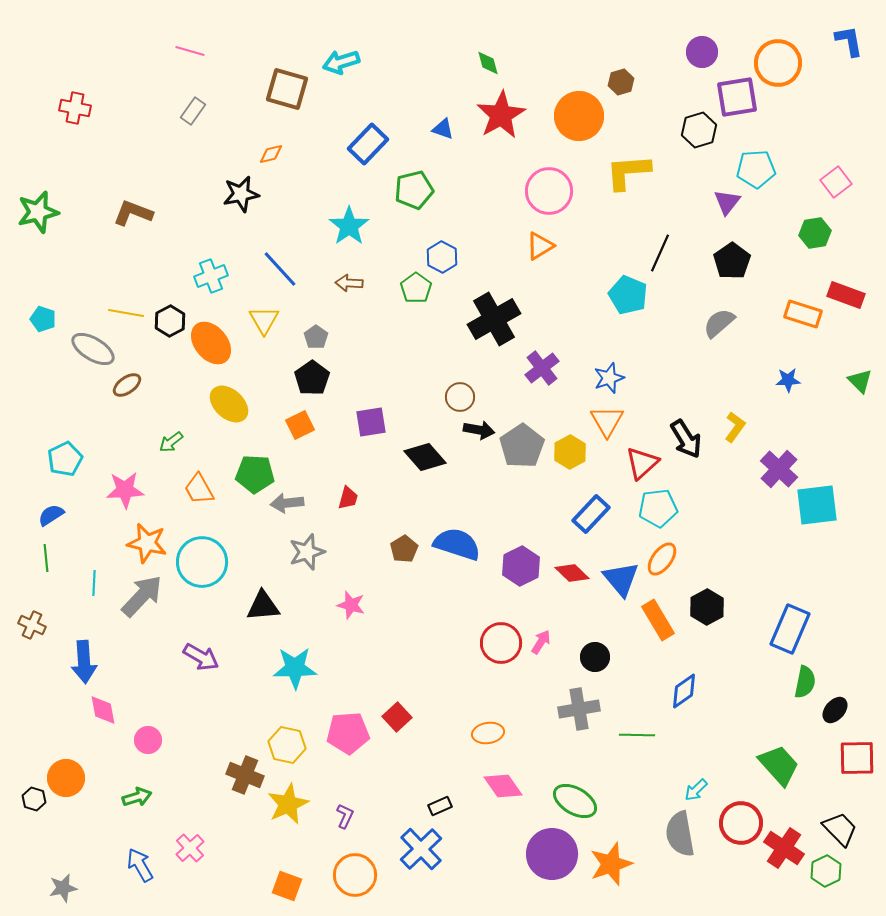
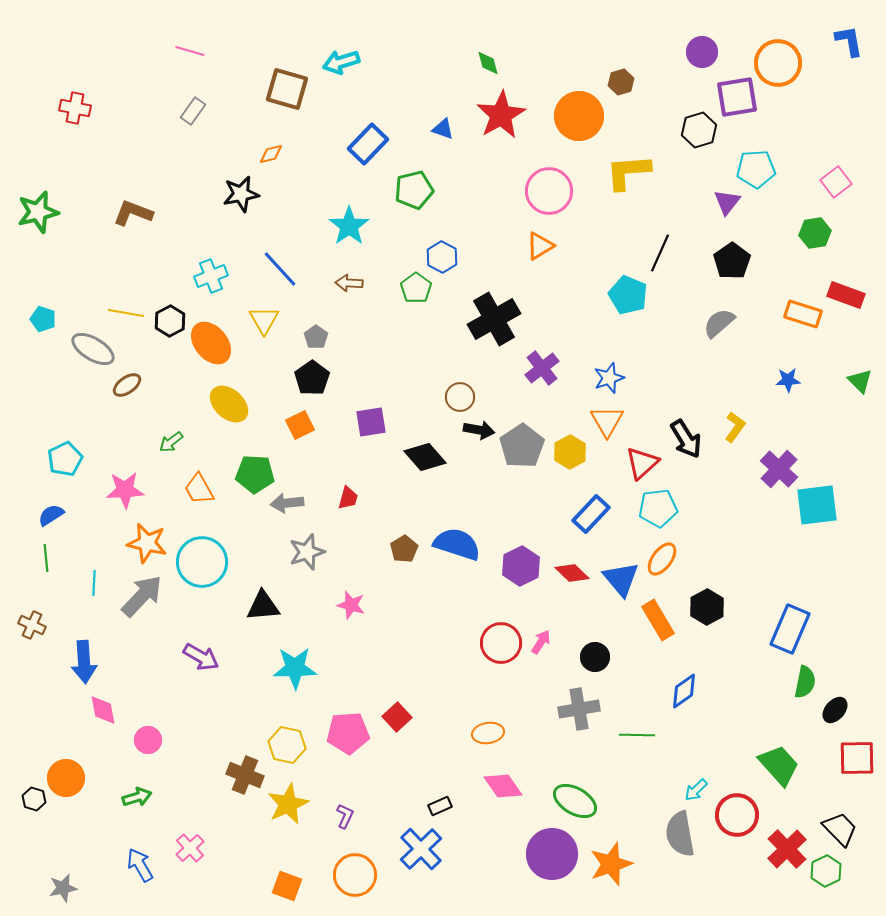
red circle at (741, 823): moved 4 px left, 8 px up
red cross at (784, 848): moved 3 px right, 1 px down; rotated 12 degrees clockwise
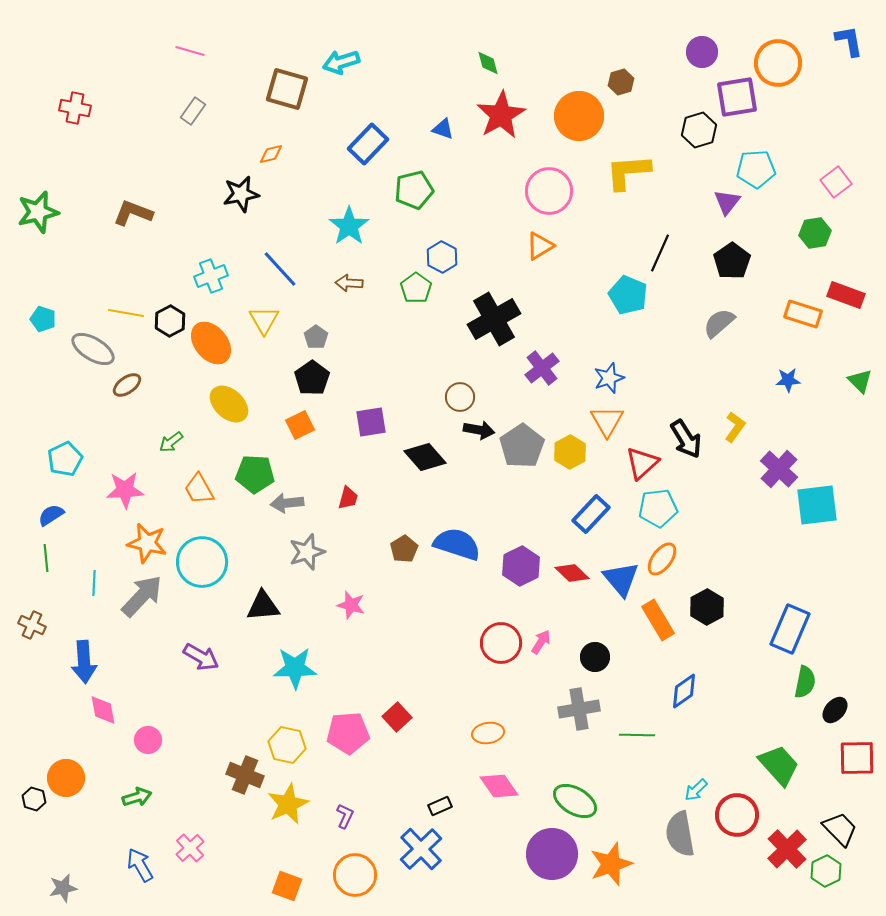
pink diamond at (503, 786): moved 4 px left
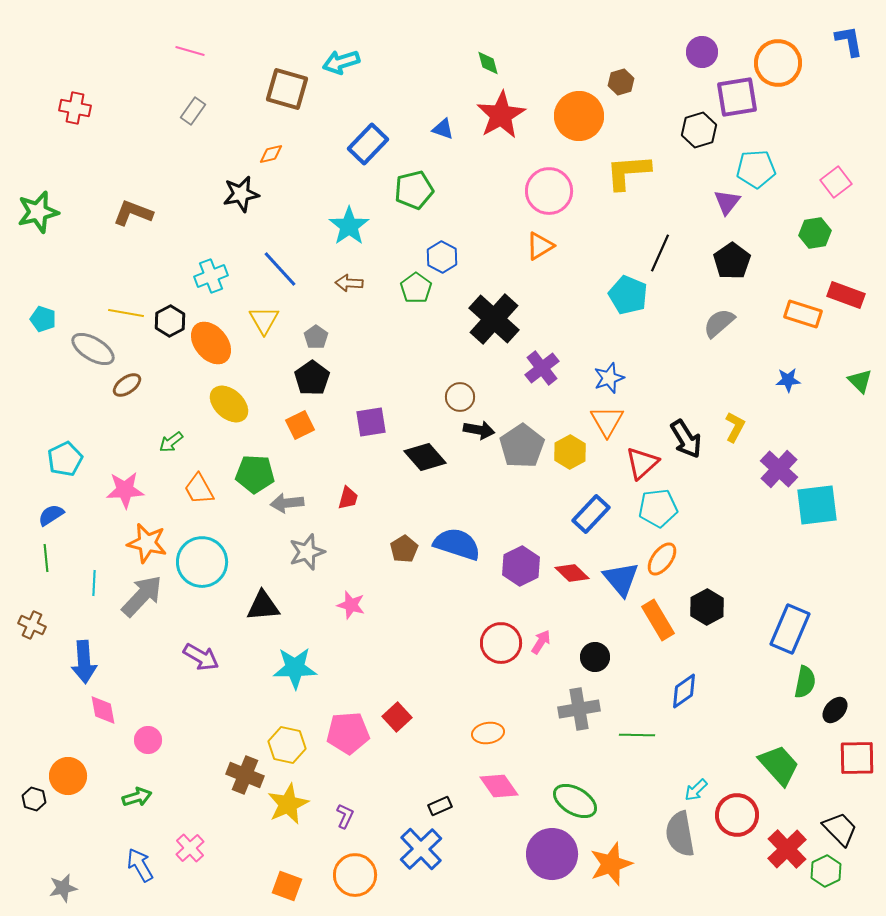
black cross at (494, 319): rotated 18 degrees counterclockwise
yellow L-shape at (735, 427): rotated 8 degrees counterclockwise
orange circle at (66, 778): moved 2 px right, 2 px up
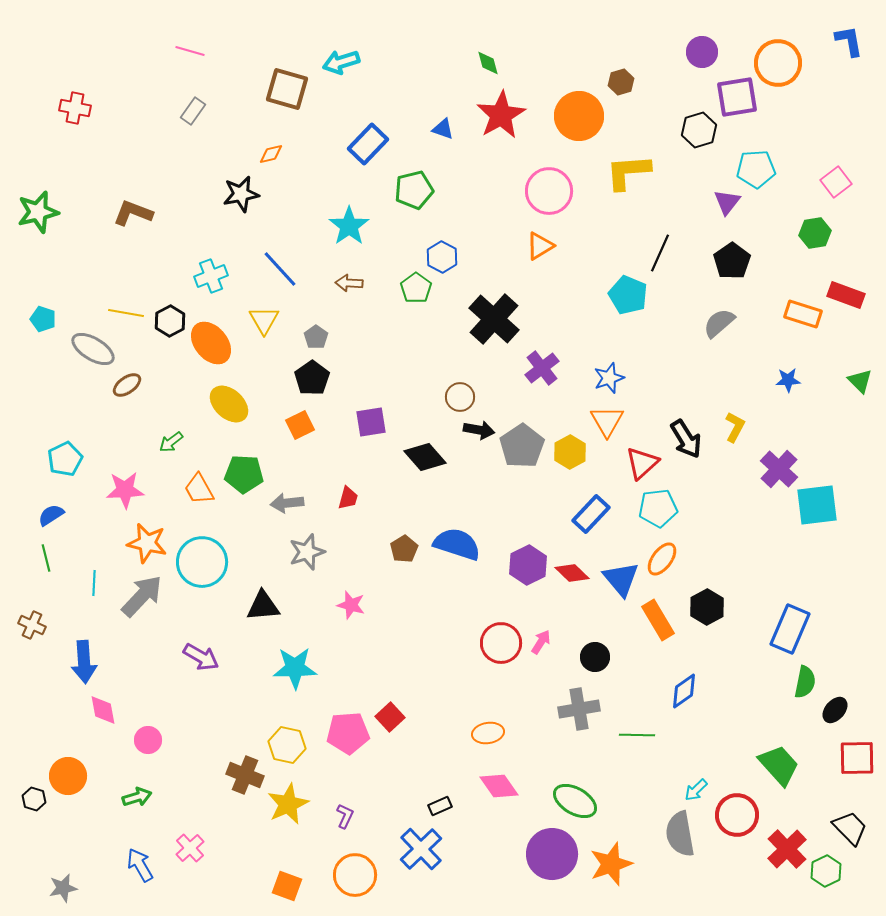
green pentagon at (255, 474): moved 11 px left
green line at (46, 558): rotated 8 degrees counterclockwise
purple hexagon at (521, 566): moved 7 px right, 1 px up
red square at (397, 717): moved 7 px left
black trapezoid at (840, 829): moved 10 px right, 1 px up
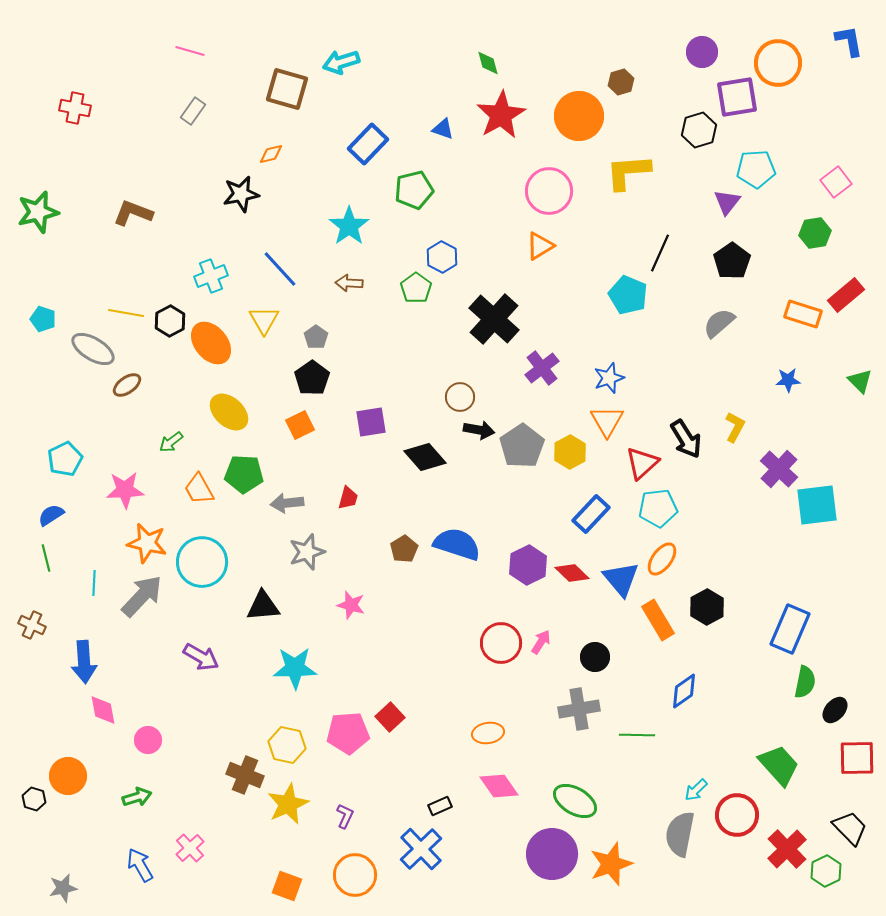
red rectangle at (846, 295): rotated 60 degrees counterclockwise
yellow ellipse at (229, 404): moved 8 px down
gray semicircle at (680, 834): rotated 21 degrees clockwise
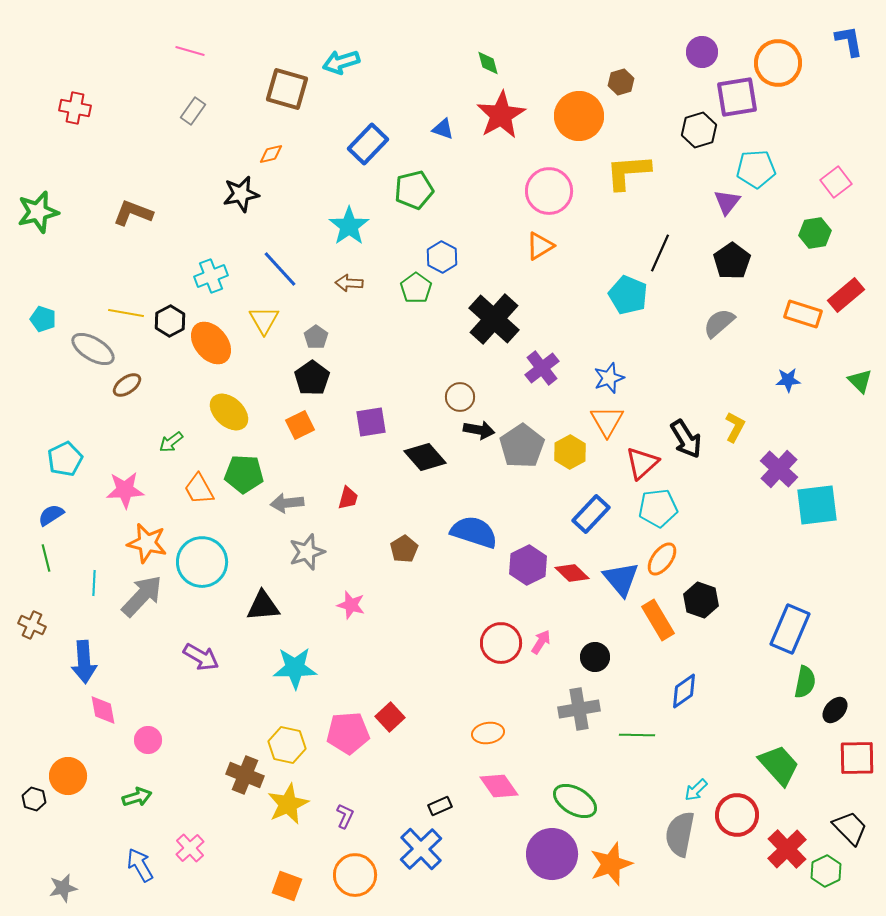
blue semicircle at (457, 544): moved 17 px right, 12 px up
black hexagon at (707, 607): moved 6 px left, 7 px up; rotated 12 degrees counterclockwise
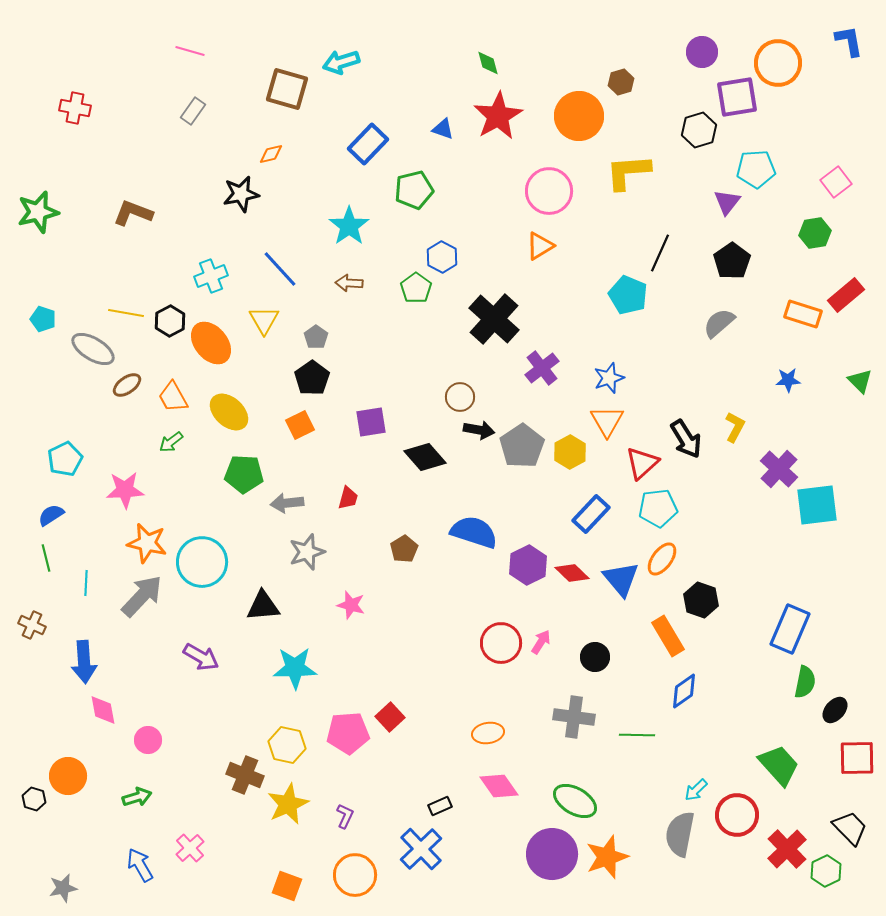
red star at (501, 115): moved 3 px left, 1 px down
orange trapezoid at (199, 489): moved 26 px left, 92 px up
cyan line at (94, 583): moved 8 px left
orange rectangle at (658, 620): moved 10 px right, 16 px down
gray cross at (579, 709): moved 5 px left, 8 px down; rotated 18 degrees clockwise
orange star at (611, 864): moved 4 px left, 7 px up
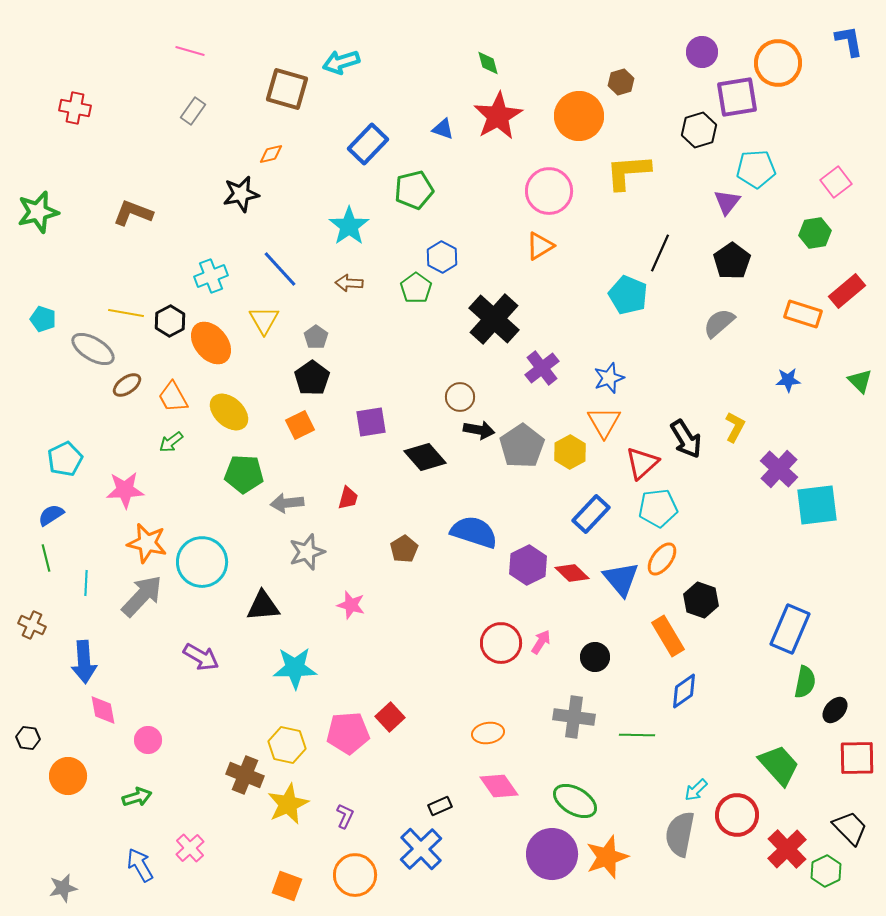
red rectangle at (846, 295): moved 1 px right, 4 px up
orange triangle at (607, 421): moved 3 px left, 1 px down
black hexagon at (34, 799): moved 6 px left, 61 px up; rotated 10 degrees counterclockwise
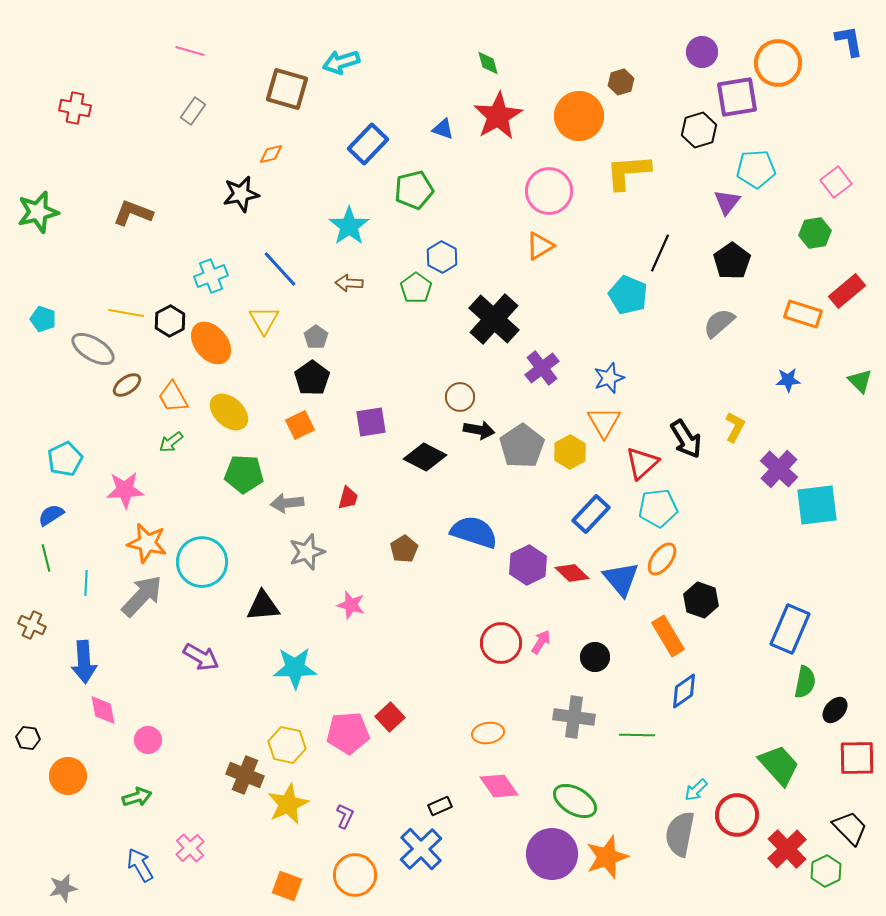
black diamond at (425, 457): rotated 21 degrees counterclockwise
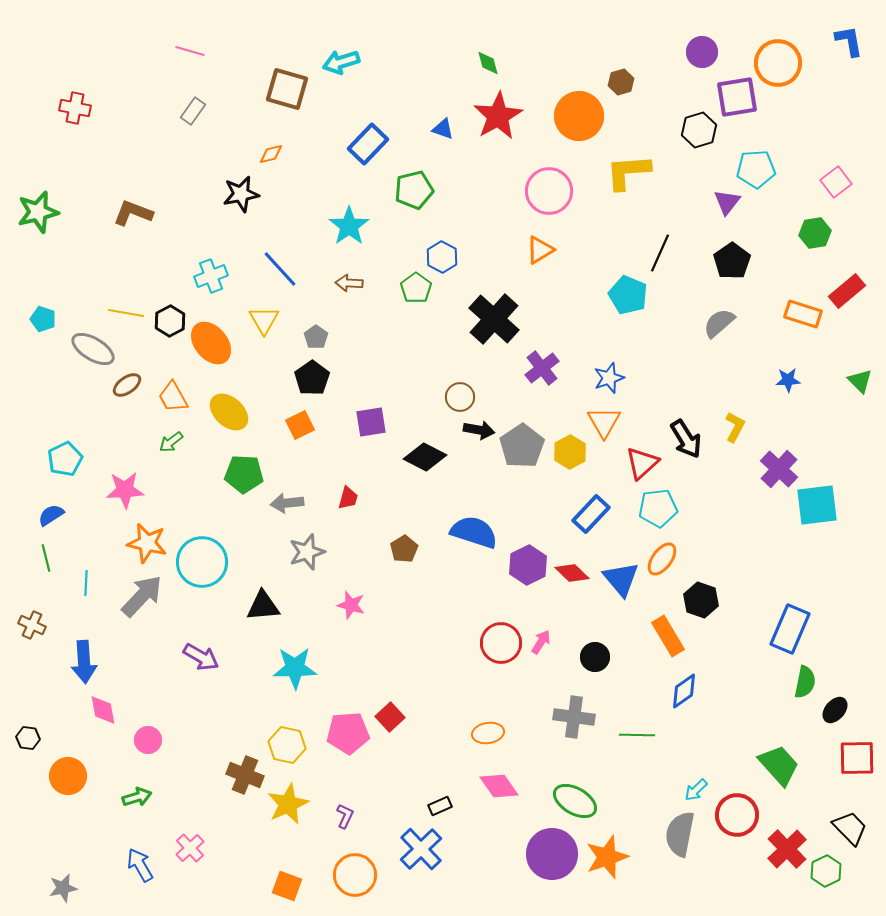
orange triangle at (540, 246): moved 4 px down
